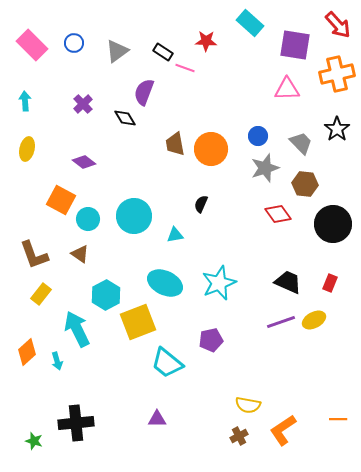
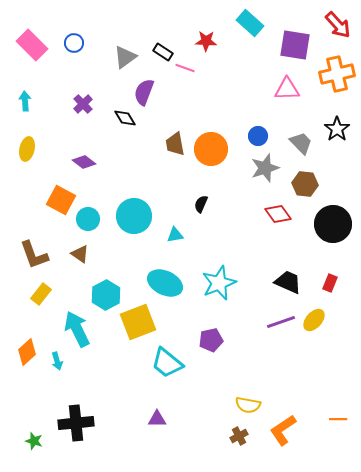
gray triangle at (117, 51): moved 8 px right, 6 px down
yellow ellipse at (314, 320): rotated 20 degrees counterclockwise
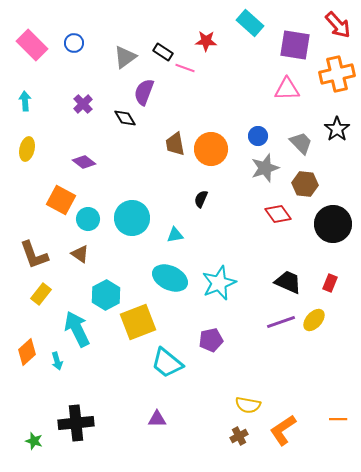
black semicircle at (201, 204): moved 5 px up
cyan circle at (134, 216): moved 2 px left, 2 px down
cyan ellipse at (165, 283): moved 5 px right, 5 px up
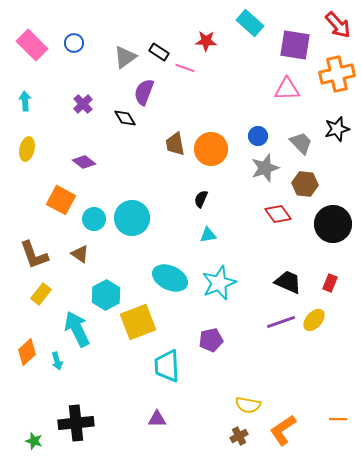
black rectangle at (163, 52): moved 4 px left
black star at (337, 129): rotated 20 degrees clockwise
cyan circle at (88, 219): moved 6 px right
cyan triangle at (175, 235): moved 33 px right
cyan trapezoid at (167, 363): moved 3 px down; rotated 48 degrees clockwise
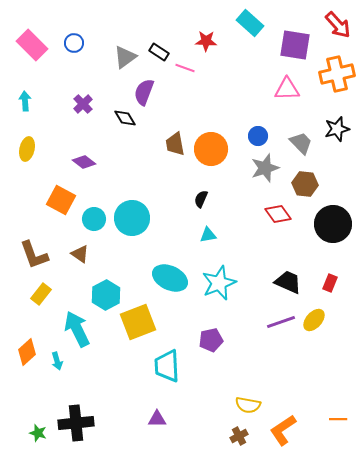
green star at (34, 441): moved 4 px right, 8 px up
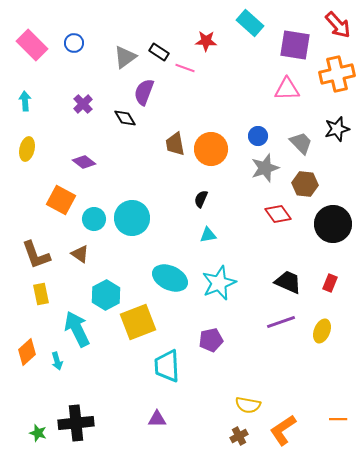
brown L-shape at (34, 255): moved 2 px right
yellow rectangle at (41, 294): rotated 50 degrees counterclockwise
yellow ellipse at (314, 320): moved 8 px right, 11 px down; rotated 20 degrees counterclockwise
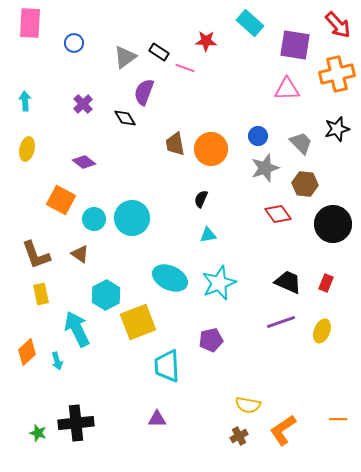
pink rectangle at (32, 45): moved 2 px left, 22 px up; rotated 48 degrees clockwise
red rectangle at (330, 283): moved 4 px left
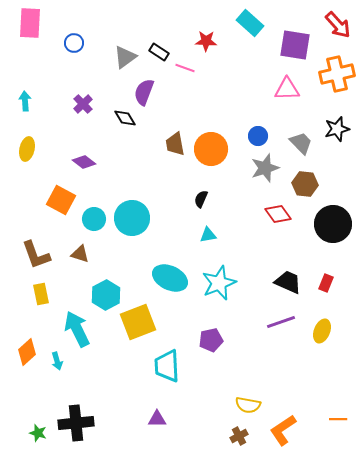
brown triangle at (80, 254): rotated 18 degrees counterclockwise
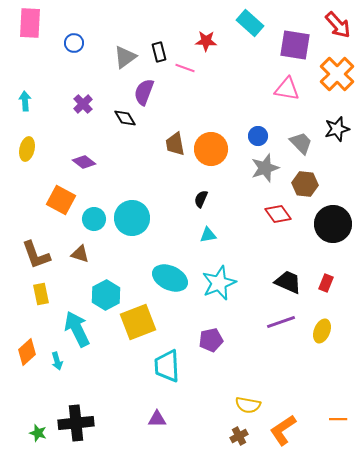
black rectangle at (159, 52): rotated 42 degrees clockwise
orange cross at (337, 74): rotated 32 degrees counterclockwise
pink triangle at (287, 89): rotated 12 degrees clockwise
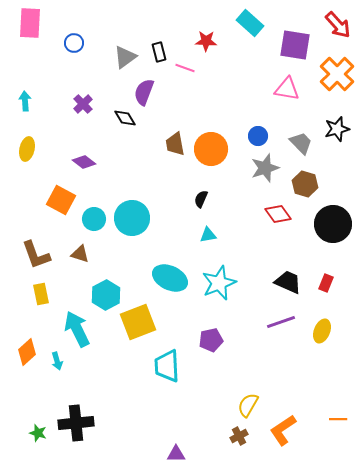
brown hexagon at (305, 184): rotated 10 degrees clockwise
yellow semicircle at (248, 405): rotated 110 degrees clockwise
purple triangle at (157, 419): moved 19 px right, 35 px down
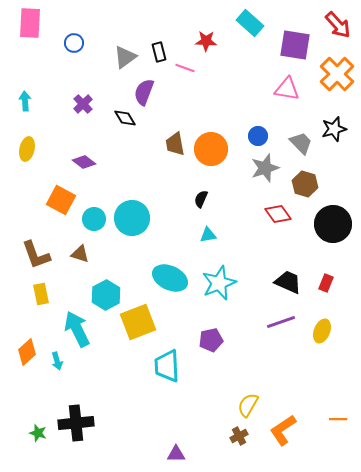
black star at (337, 129): moved 3 px left
